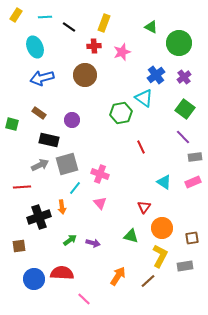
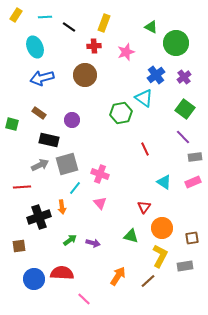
green circle at (179, 43): moved 3 px left
pink star at (122, 52): moved 4 px right
red line at (141, 147): moved 4 px right, 2 px down
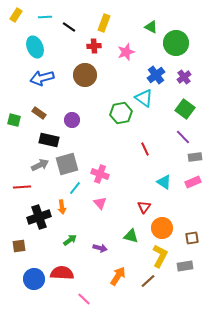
green square at (12, 124): moved 2 px right, 4 px up
purple arrow at (93, 243): moved 7 px right, 5 px down
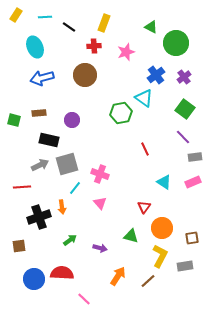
brown rectangle at (39, 113): rotated 40 degrees counterclockwise
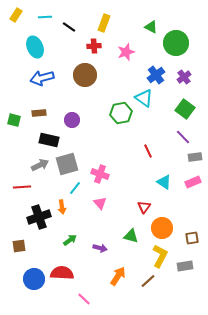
red line at (145, 149): moved 3 px right, 2 px down
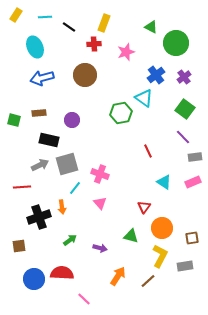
red cross at (94, 46): moved 2 px up
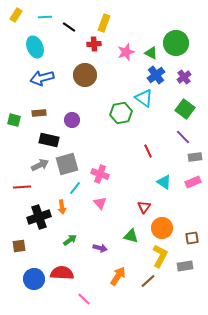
green triangle at (151, 27): moved 26 px down
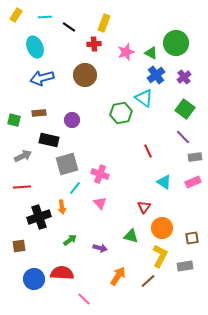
gray arrow at (40, 165): moved 17 px left, 9 px up
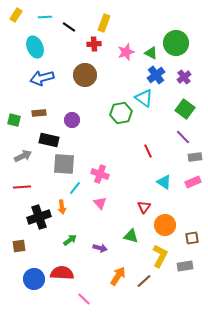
gray square at (67, 164): moved 3 px left; rotated 20 degrees clockwise
orange circle at (162, 228): moved 3 px right, 3 px up
brown line at (148, 281): moved 4 px left
